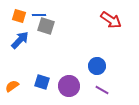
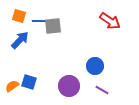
blue line: moved 6 px down
red arrow: moved 1 px left, 1 px down
gray square: moved 7 px right; rotated 24 degrees counterclockwise
blue circle: moved 2 px left
blue square: moved 13 px left
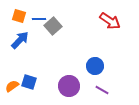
blue line: moved 2 px up
gray square: rotated 36 degrees counterclockwise
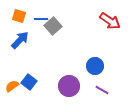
blue line: moved 2 px right
blue square: rotated 21 degrees clockwise
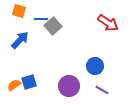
orange square: moved 5 px up
red arrow: moved 2 px left, 2 px down
blue square: rotated 35 degrees clockwise
orange semicircle: moved 2 px right, 1 px up
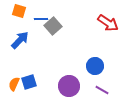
orange semicircle: moved 1 px up; rotated 32 degrees counterclockwise
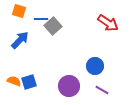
orange semicircle: moved 3 px up; rotated 88 degrees clockwise
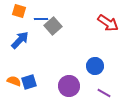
purple line: moved 2 px right, 3 px down
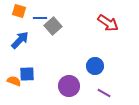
blue line: moved 1 px left, 1 px up
blue square: moved 2 px left, 8 px up; rotated 14 degrees clockwise
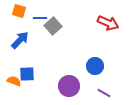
red arrow: rotated 10 degrees counterclockwise
